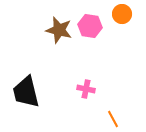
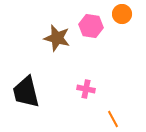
pink hexagon: moved 1 px right
brown star: moved 2 px left, 8 px down
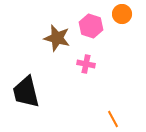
pink hexagon: rotated 10 degrees clockwise
pink cross: moved 25 px up
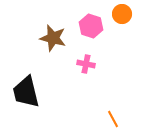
brown star: moved 4 px left
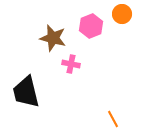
pink hexagon: rotated 20 degrees clockwise
pink cross: moved 15 px left
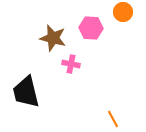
orange circle: moved 1 px right, 2 px up
pink hexagon: moved 2 px down; rotated 25 degrees clockwise
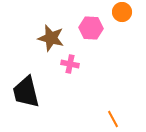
orange circle: moved 1 px left
brown star: moved 2 px left
pink cross: moved 1 px left
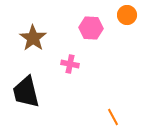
orange circle: moved 5 px right, 3 px down
brown star: moved 18 px left; rotated 20 degrees clockwise
orange line: moved 2 px up
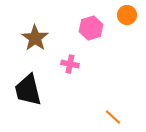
pink hexagon: rotated 20 degrees counterclockwise
brown star: moved 2 px right
black trapezoid: moved 2 px right, 2 px up
orange line: rotated 18 degrees counterclockwise
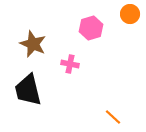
orange circle: moved 3 px right, 1 px up
brown star: moved 2 px left, 6 px down; rotated 12 degrees counterclockwise
